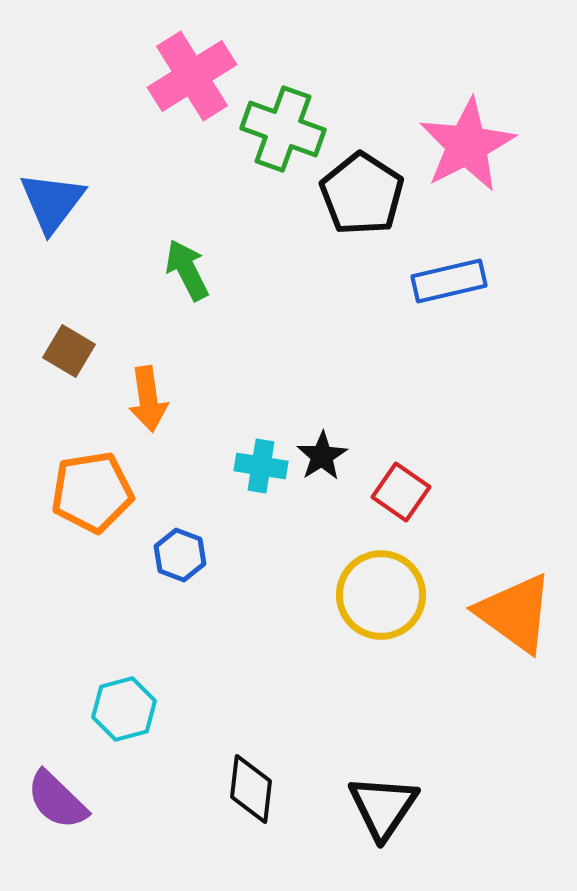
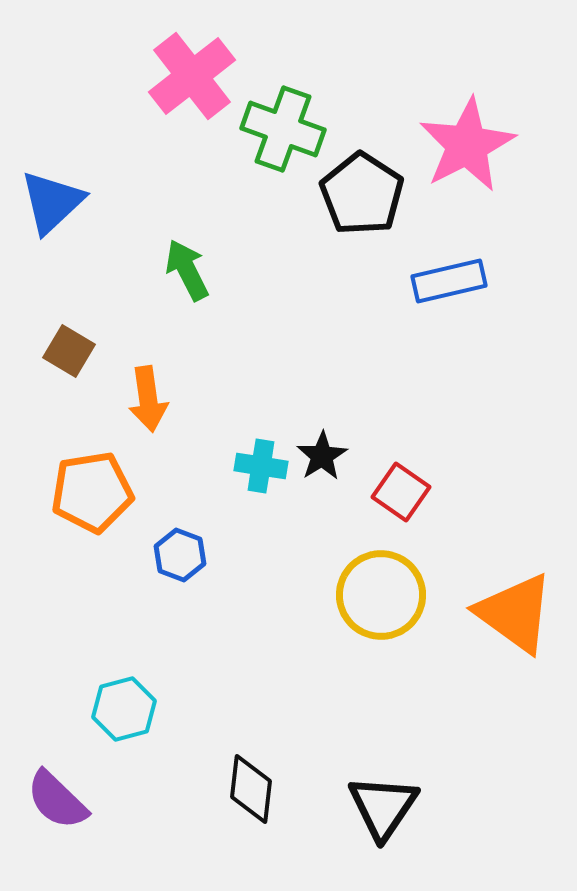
pink cross: rotated 6 degrees counterclockwise
blue triangle: rotated 10 degrees clockwise
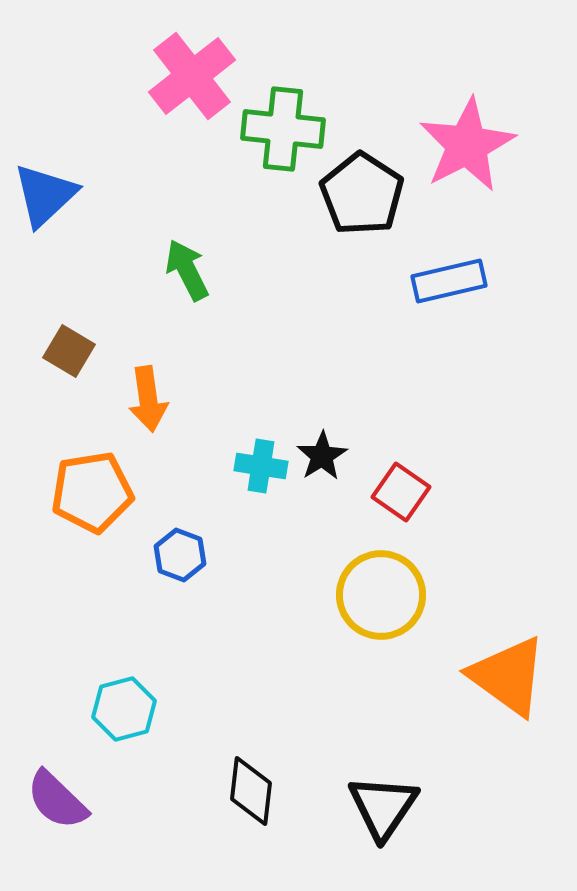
green cross: rotated 14 degrees counterclockwise
blue triangle: moved 7 px left, 7 px up
orange triangle: moved 7 px left, 63 px down
black diamond: moved 2 px down
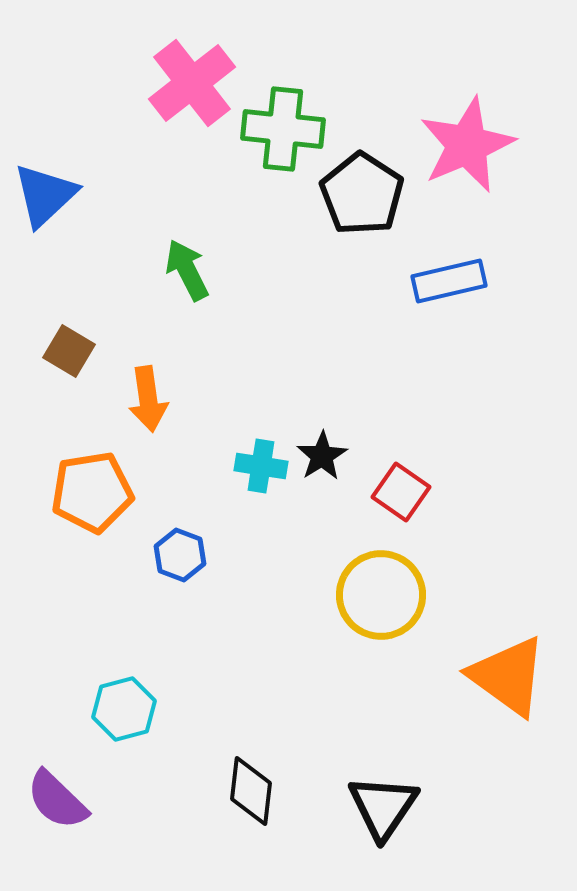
pink cross: moved 7 px down
pink star: rotated 4 degrees clockwise
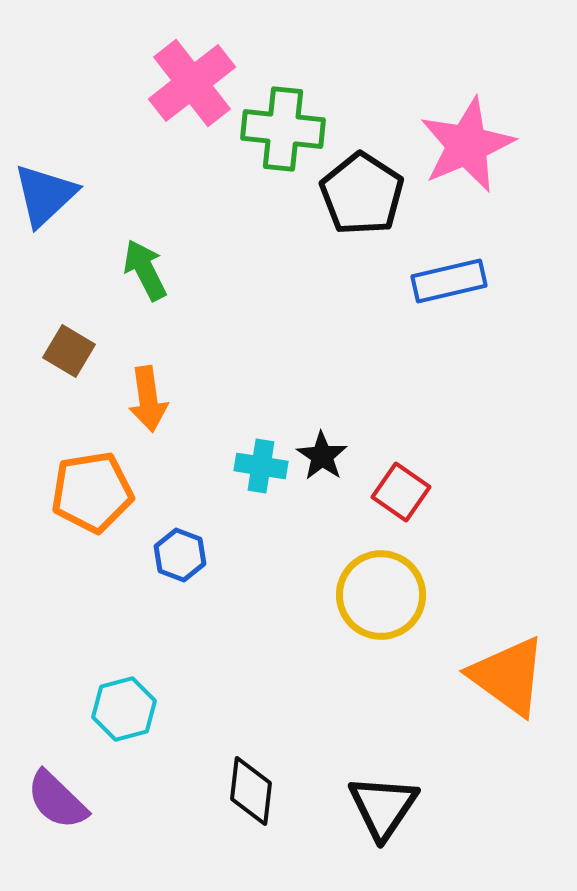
green arrow: moved 42 px left
black star: rotated 6 degrees counterclockwise
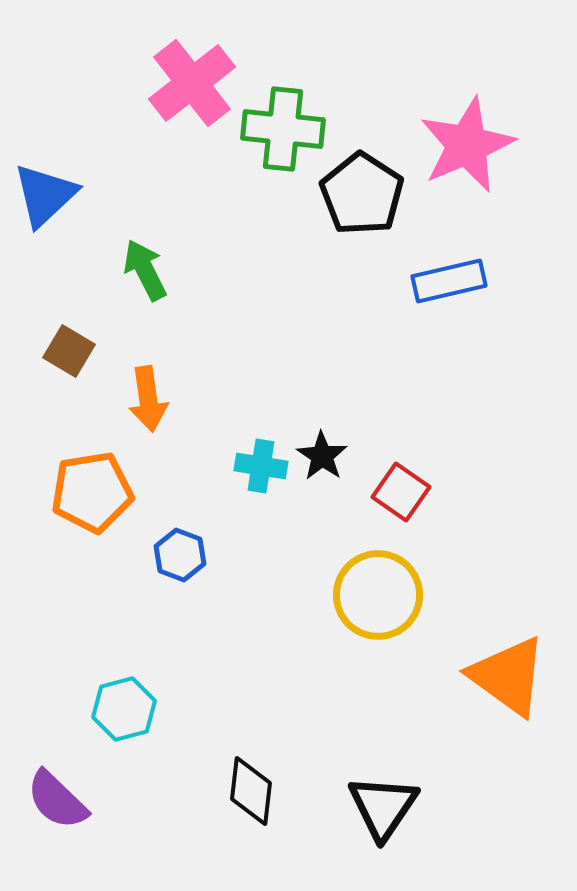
yellow circle: moved 3 px left
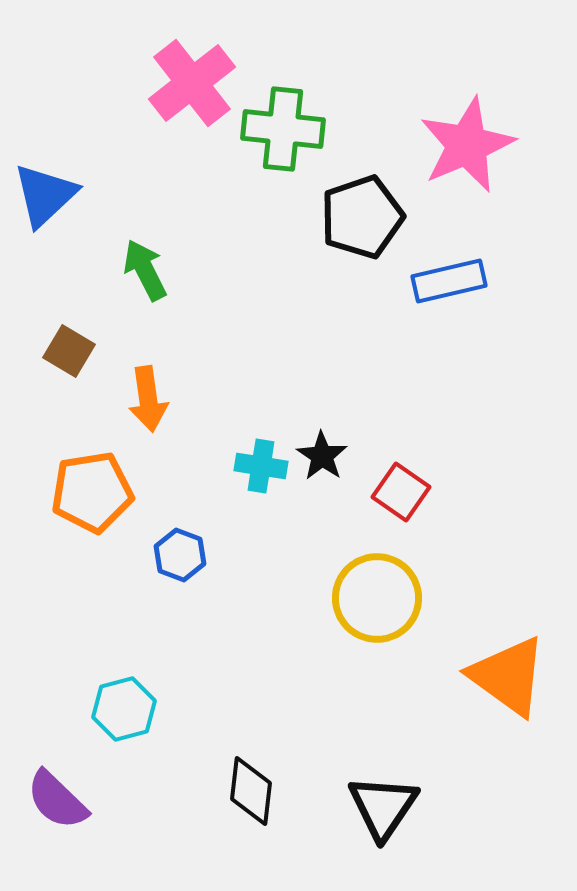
black pentagon: moved 23 px down; rotated 20 degrees clockwise
yellow circle: moved 1 px left, 3 px down
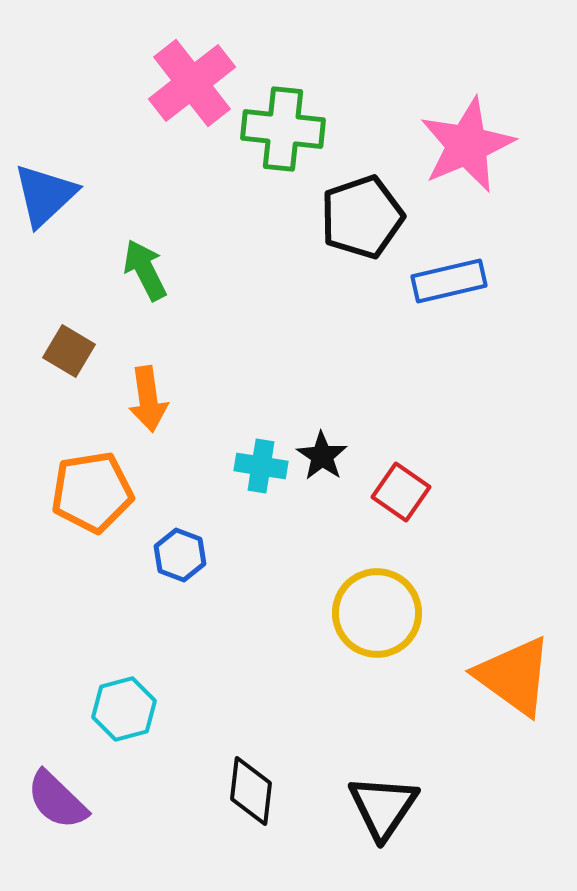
yellow circle: moved 15 px down
orange triangle: moved 6 px right
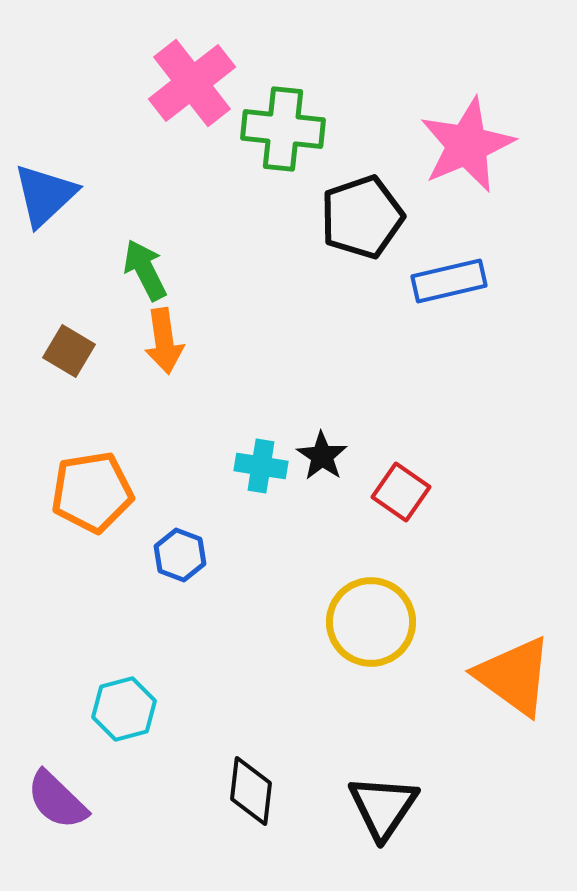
orange arrow: moved 16 px right, 58 px up
yellow circle: moved 6 px left, 9 px down
